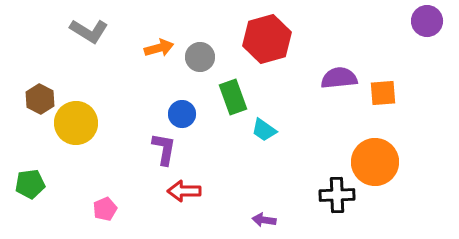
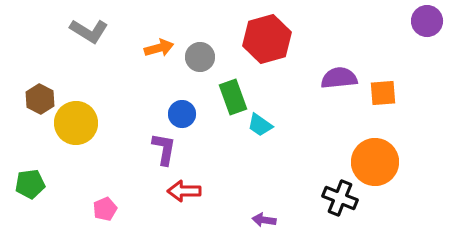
cyan trapezoid: moved 4 px left, 5 px up
black cross: moved 3 px right, 3 px down; rotated 24 degrees clockwise
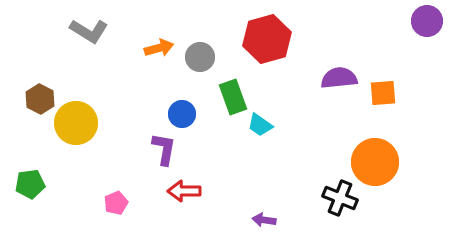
pink pentagon: moved 11 px right, 6 px up
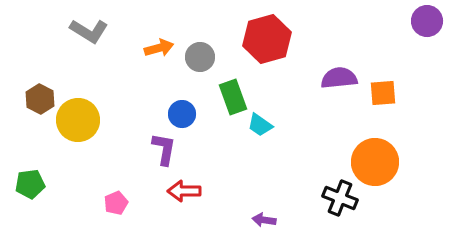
yellow circle: moved 2 px right, 3 px up
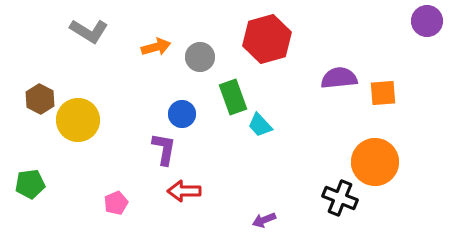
orange arrow: moved 3 px left, 1 px up
cyan trapezoid: rotated 12 degrees clockwise
purple arrow: rotated 30 degrees counterclockwise
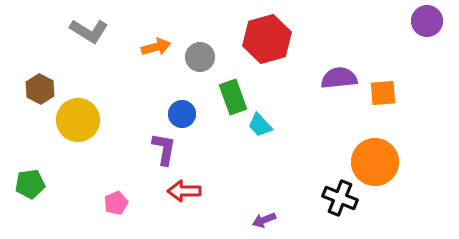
brown hexagon: moved 10 px up
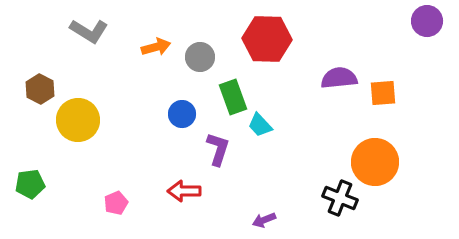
red hexagon: rotated 18 degrees clockwise
purple L-shape: moved 54 px right; rotated 8 degrees clockwise
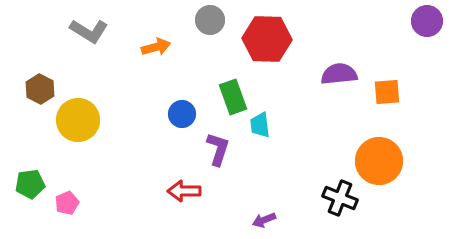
gray circle: moved 10 px right, 37 px up
purple semicircle: moved 4 px up
orange square: moved 4 px right, 1 px up
cyan trapezoid: rotated 36 degrees clockwise
orange circle: moved 4 px right, 1 px up
pink pentagon: moved 49 px left
